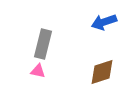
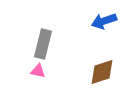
blue arrow: moved 1 px up
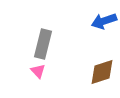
pink triangle: rotated 35 degrees clockwise
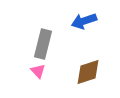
blue arrow: moved 20 px left
brown diamond: moved 14 px left
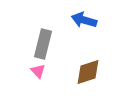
blue arrow: moved 1 px up; rotated 35 degrees clockwise
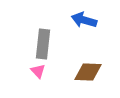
gray rectangle: rotated 8 degrees counterclockwise
brown diamond: rotated 20 degrees clockwise
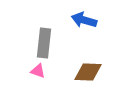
gray rectangle: moved 1 px right, 1 px up
pink triangle: rotated 28 degrees counterclockwise
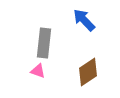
blue arrow: rotated 30 degrees clockwise
brown diamond: rotated 36 degrees counterclockwise
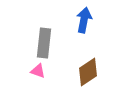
blue arrow: rotated 55 degrees clockwise
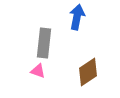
blue arrow: moved 7 px left, 3 px up
